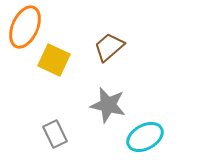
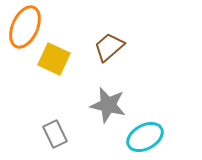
yellow square: moved 1 px up
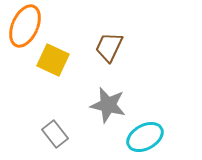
orange ellipse: moved 1 px up
brown trapezoid: rotated 24 degrees counterclockwise
yellow square: moved 1 px left, 1 px down
gray rectangle: rotated 12 degrees counterclockwise
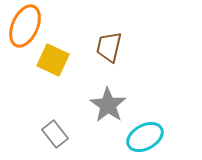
brown trapezoid: rotated 12 degrees counterclockwise
gray star: rotated 21 degrees clockwise
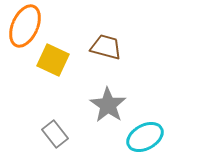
brown trapezoid: moved 3 px left; rotated 92 degrees clockwise
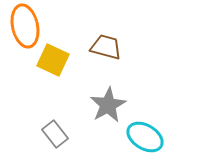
orange ellipse: rotated 36 degrees counterclockwise
gray star: rotated 9 degrees clockwise
cyan ellipse: rotated 60 degrees clockwise
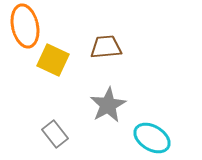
brown trapezoid: rotated 20 degrees counterclockwise
cyan ellipse: moved 7 px right, 1 px down
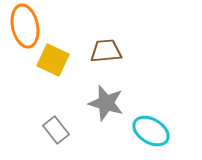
brown trapezoid: moved 4 px down
gray star: moved 2 px left, 2 px up; rotated 27 degrees counterclockwise
gray rectangle: moved 1 px right, 4 px up
cyan ellipse: moved 1 px left, 7 px up
